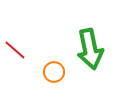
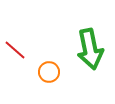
orange circle: moved 5 px left
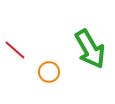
green arrow: rotated 18 degrees counterclockwise
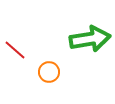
green arrow: moved 10 px up; rotated 69 degrees counterclockwise
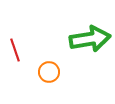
red line: rotated 30 degrees clockwise
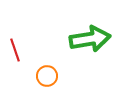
orange circle: moved 2 px left, 4 px down
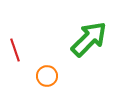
green arrow: moved 1 px left; rotated 36 degrees counterclockwise
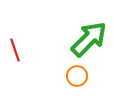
orange circle: moved 30 px right
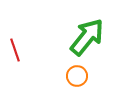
green arrow: moved 2 px left, 2 px up; rotated 6 degrees counterclockwise
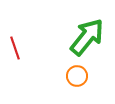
red line: moved 2 px up
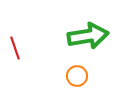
green arrow: moved 1 px right, 1 px up; rotated 42 degrees clockwise
